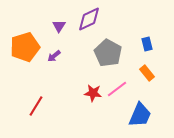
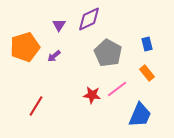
purple triangle: moved 1 px up
red star: moved 1 px left, 2 px down
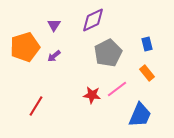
purple diamond: moved 4 px right, 1 px down
purple triangle: moved 5 px left
gray pentagon: rotated 16 degrees clockwise
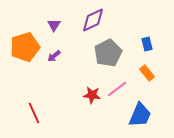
red line: moved 2 px left, 7 px down; rotated 55 degrees counterclockwise
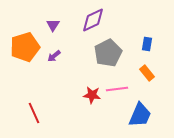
purple triangle: moved 1 px left
blue rectangle: rotated 24 degrees clockwise
pink line: rotated 30 degrees clockwise
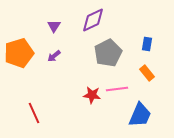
purple triangle: moved 1 px right, 1 px down
orange pentagon: moved 6 px left, 6 px down
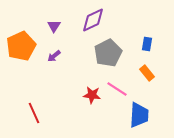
orange pentagon: moved 2 px right, 7 px up; rotated 8 degrees counterclockwise
pink line: rotated 40 degrees clockwise
blue trapezoid: moved 1 px left; rotated 20 degrees counterclockwise
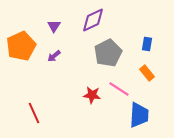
pink line: moved 2 px right
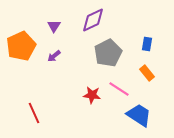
blue trapezoid: rotated 60 degrees counterclockwise
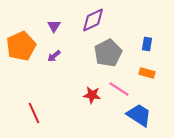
orange rectangle: rotated 35 degrees counterclockwise
